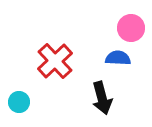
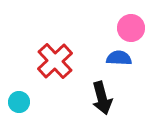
blue semicircle: moved 1 px right
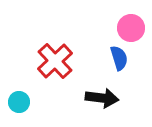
blue semicircle: rotated 70 degrees clockwise
black arrow: rotated 68 degrees counterclockwise
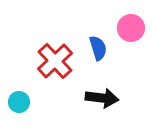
blue semicircle: moved 21 px left, 10 px up
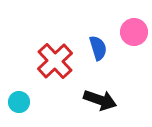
pink circle: moved 3 px right, 4 px down
black arrow: moved 2 px left, 2 px down; rotated 12 degrees clockwise
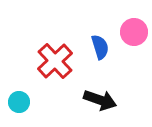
blue semicircle: moved 2 px right, 1 px up
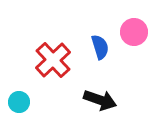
red cross: moved 2 px left, 1 px up
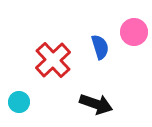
black arrow: moved 4 px left, 4 px down
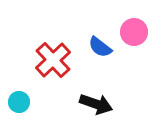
blue semicircle: rotated 145 degrees clockwise
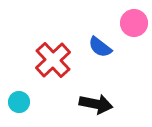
pink circle: moved 9 px up
black arrow: rotated 8 degrees counterclockwise
